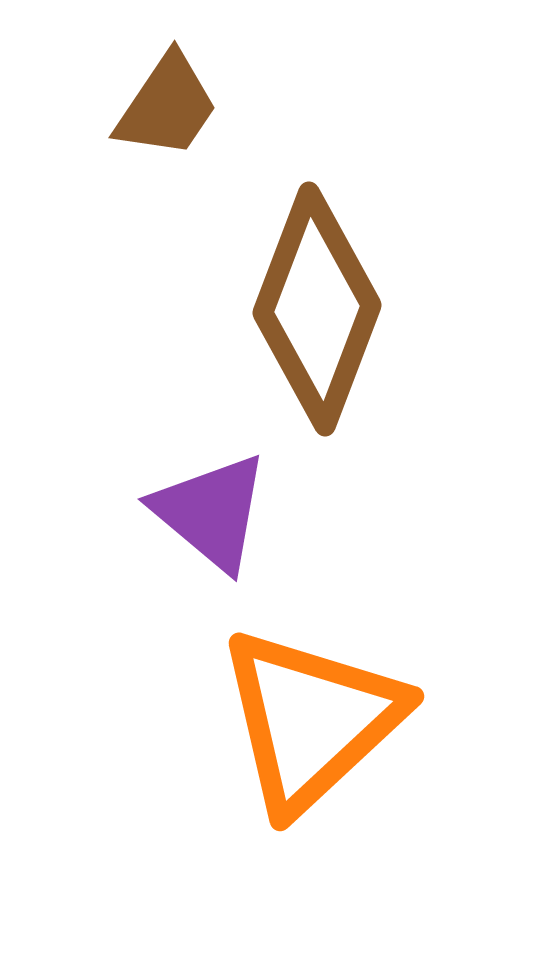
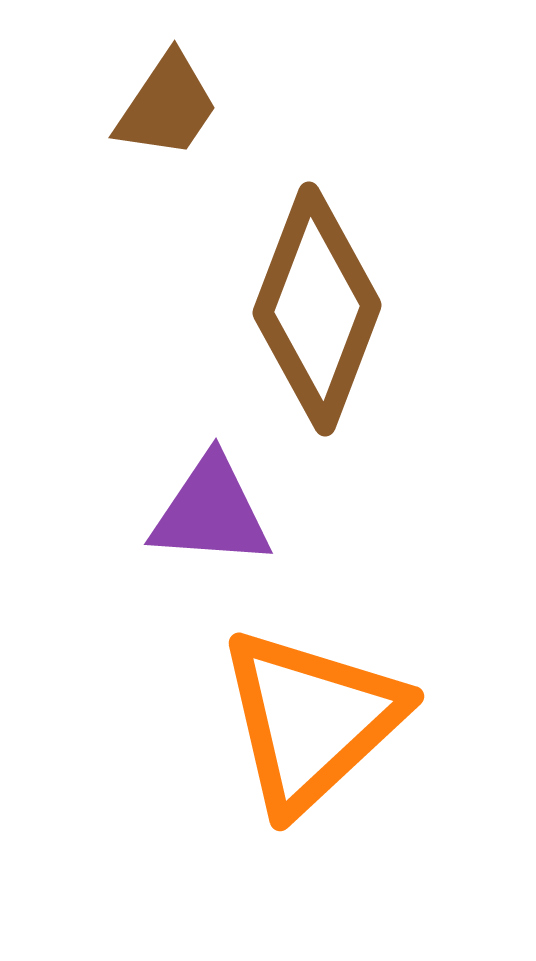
purple triangle: rotated 36 degrees counterclockwise
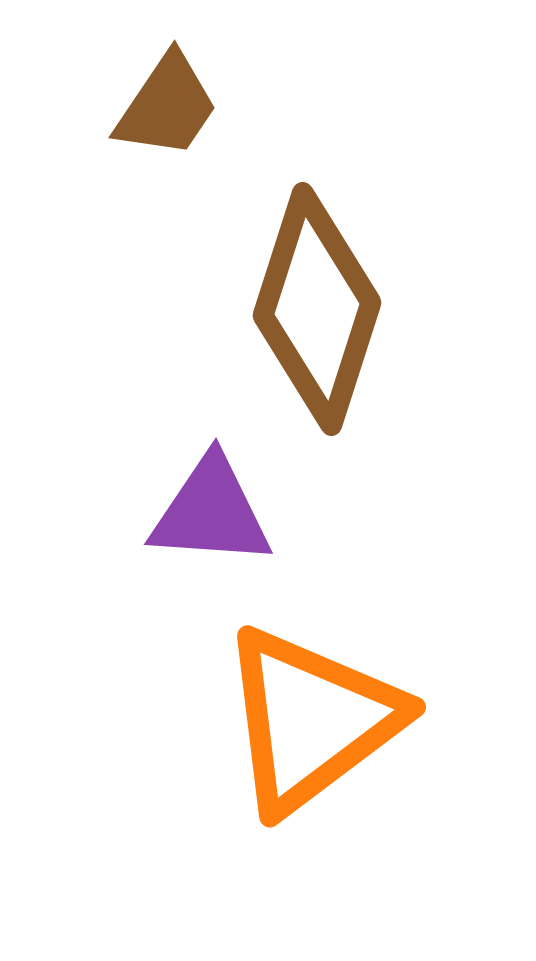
brown diamond: rotated 3 degrees counterclockwise
orange triangle: rotated 6 degrees clockwise
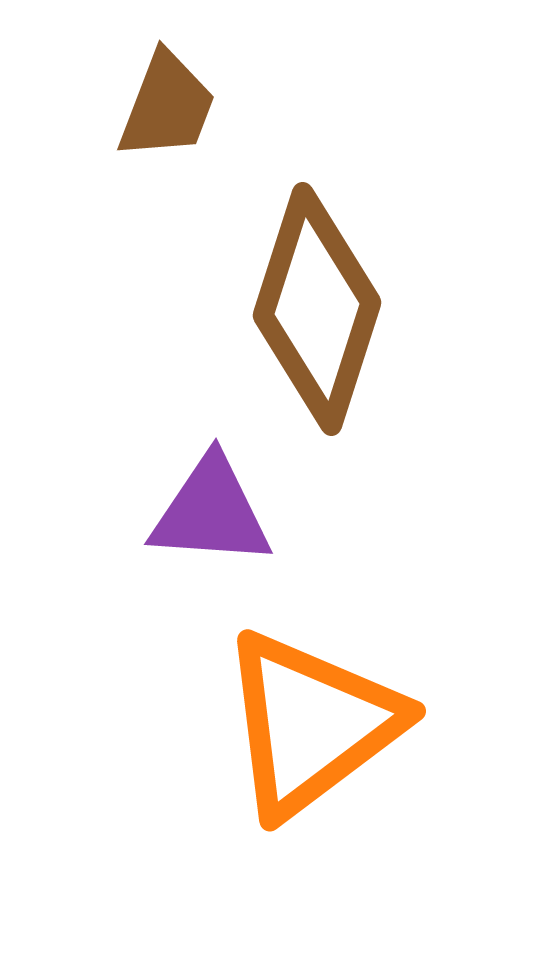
brown trapezoid: rotated 13 degrees counterclockwise
orange triangle: moved 4 px down
